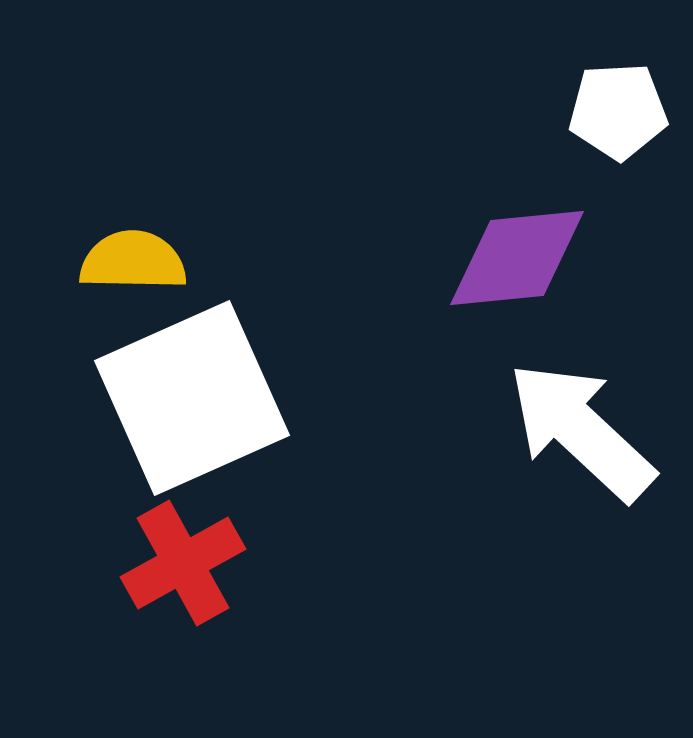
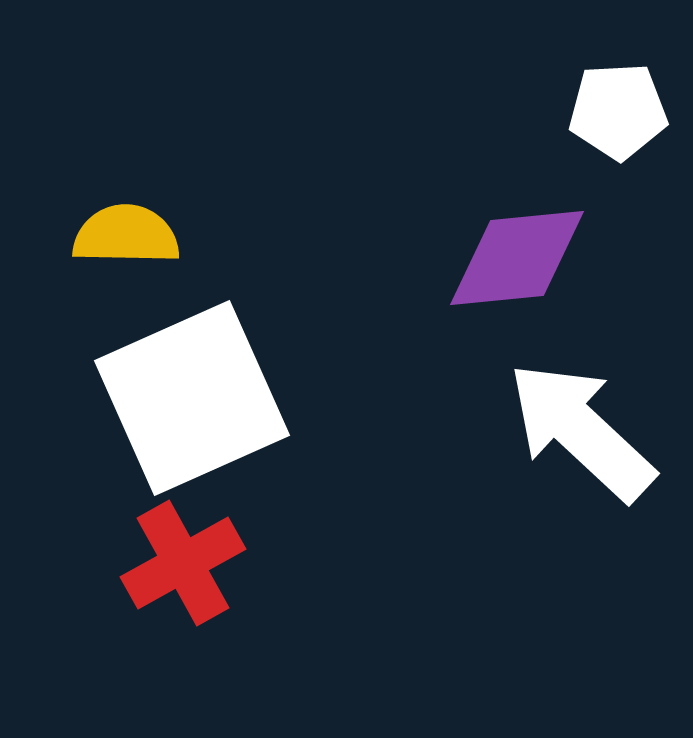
yellow semicircle: moved 7 px left, 26 px up
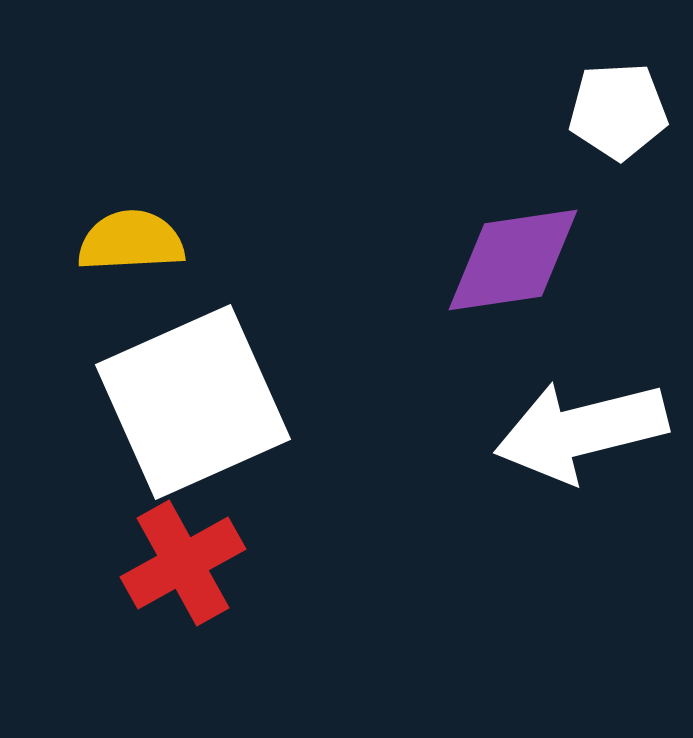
yellow semicircle: moved 5 px right, 6 px down; rotated 4 degrees counterclockwise
purple diamond: moved 4 px left, 2 px down; rotated 3 degrees counterclockwise
white square: moved 1 px right, 4 px down
white arrow: rotated 57 degrees counterclockwise
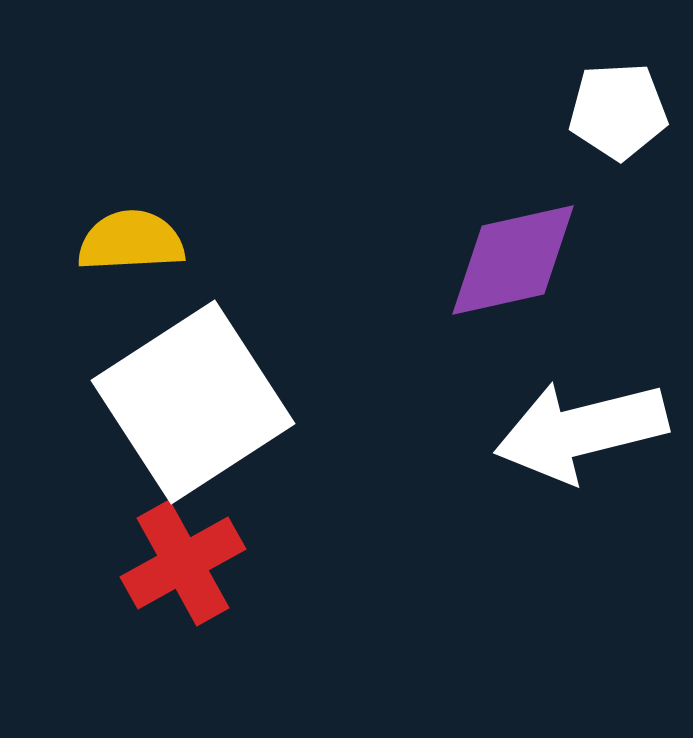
purple diamond: rotated 4 degrees counterclockwise
white square: rotated 9 degrees counterclockwise
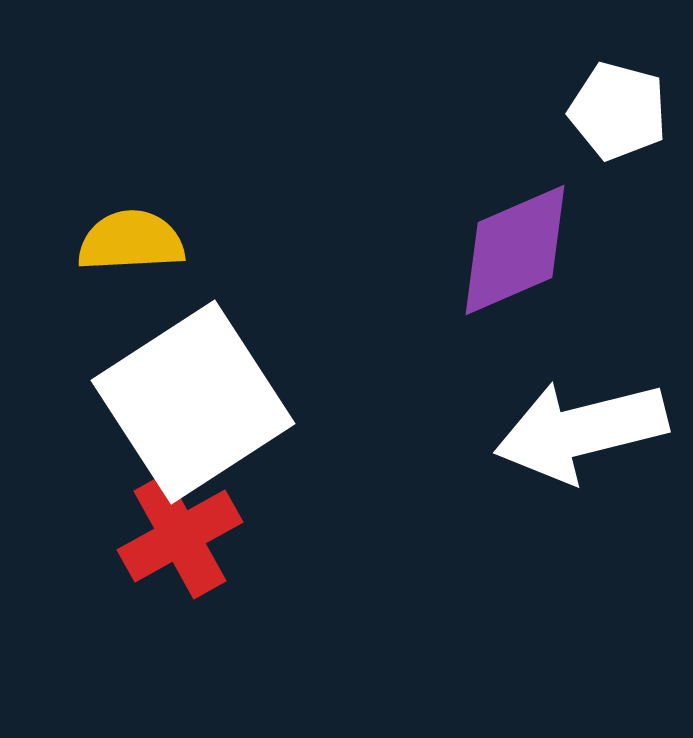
white pentagon: rotated 18 degrees clockwise
purple diamond: moved 2 px right, 10 px up; rotated 11 degrees counterclockwise
red cross: moved 3 px left, 27 px up
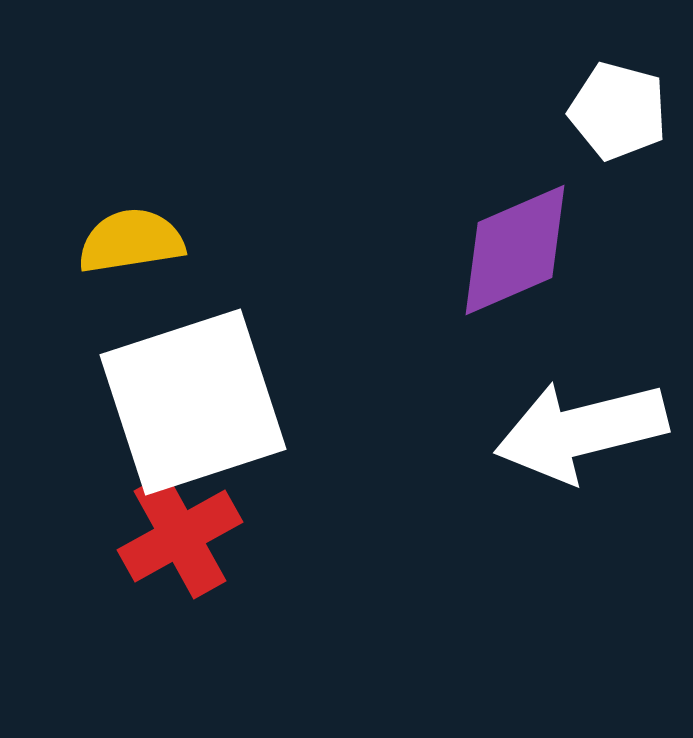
yellow semicircle: rotated 6 degrees counterclockwise
white square: rotated 15 degrees clockwise
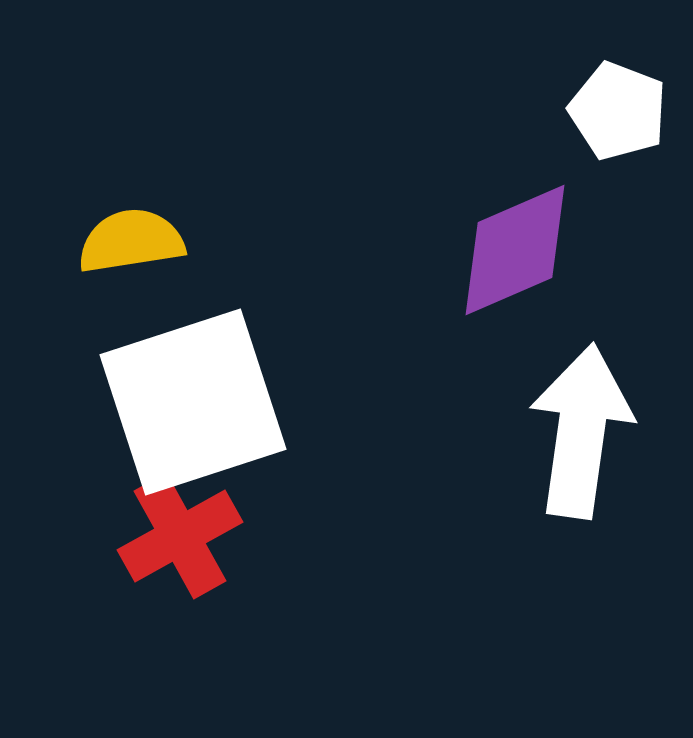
white pentagon: rotated 6 degrees clockwise
white arrow: rotated 112 degrees clockwise
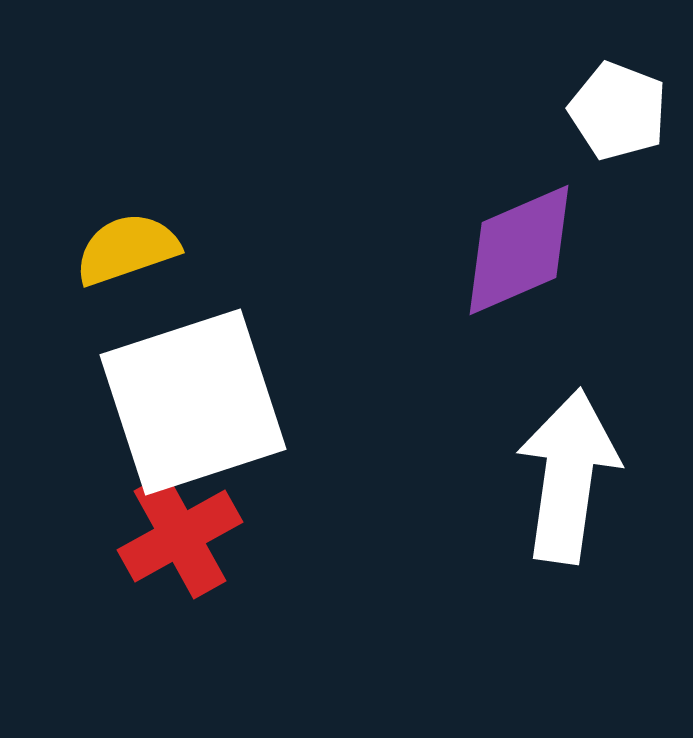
yellow semicircle: moved 4 px left, 8 px down; rotated 10 degrees counterclockwise
purple diamond: moved 4 px right
white arrow: moved 13 px left, 45 px down
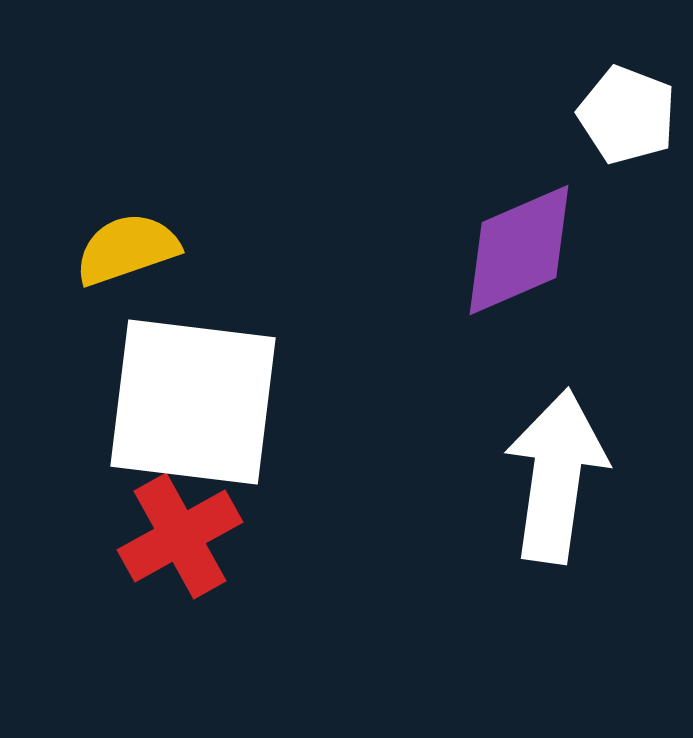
white pentagon: moved 9 px right, 4 px down
white square: rotated 25 degrees clockwise
white arrow: moved 12 px left
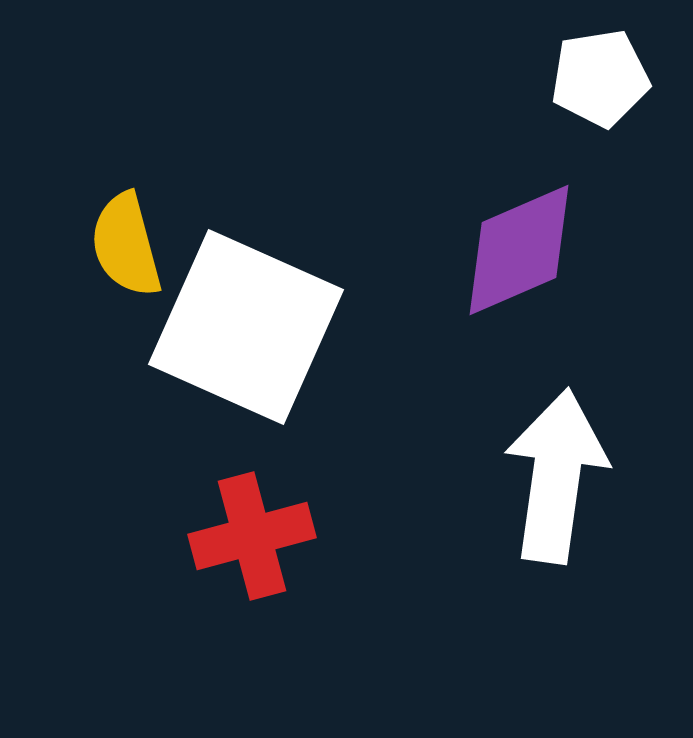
white pentagon: moved 27 px left, 37 px up; rotated 30 degrees counterclockwise
yellow semicircle: moved 1 px left, 4 px up; rotated 86 degrees counterclockwise
white square: moved 53 px right, 75 px up; rotated 17 degrees clockwise
red cross: moved 72 px right; rotated 14 degrees clockwise
